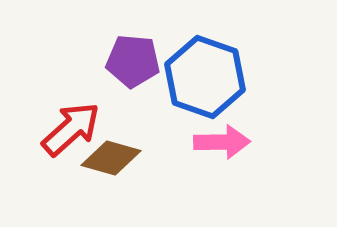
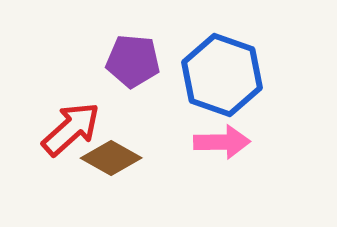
blue hexagon: moved 17 px right, 2 px up
brown diamond: rotated 14 degrees clockwise
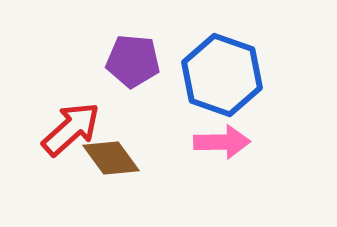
brown diamond: rotated 24 degrees clockwise
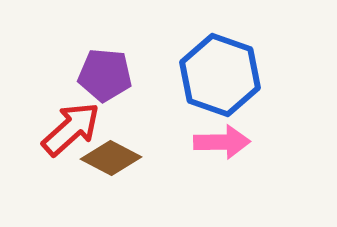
purple pentagon: moved 28 px left, 14 px down
blue hexagon: moved 2 px left
brown diamond: rotated 26 degrees counterclockwise
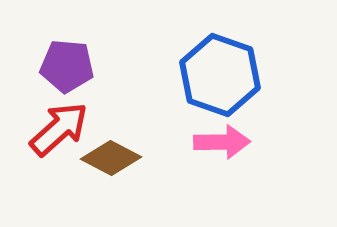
purple pentagon: moved 38 px left, 9 px up
red arrow: moved 12 px left
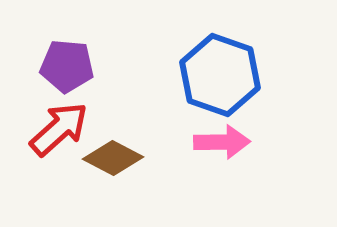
brown diamond: moved 2 px right
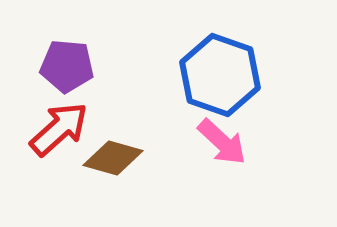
pink arrow: rotated 44 degrees clockwise
brown diamond: rotated 12 degrees counterclockwise
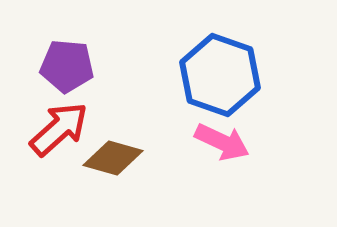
pink arrow: rotated 18 degrees counterclockwise
